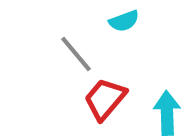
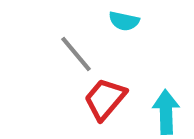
cyan semicircle: rotated 32 degrees clockwise
cyan arrow: moved 1 px left, 1 px up
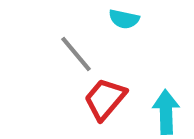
cyan semicircle: moved 2 px up
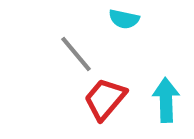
cyan arrow: moved 12 px up
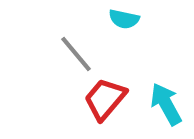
cyan arrow: moved 4 px down; rotated 27 degrees counterclockwise
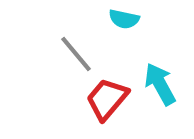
red trapezoid: moved 2 px right
cyan arrow: moved 6 px left, 20 px up
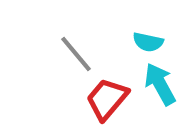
cyan semicircle: moved 24 px right, 23 px down
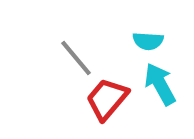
cyan semicircle: moved 1 px up; rotated 8 degrees counterclockwise
gray line: moved 4 px down
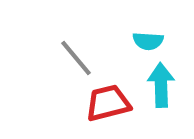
cyan arrow: moved 1 px right, 1 px down; rotated 27 degrees clockwise
red trapezoid: moved 1 px right, 4 px down; rotated 36 degrees clockwise
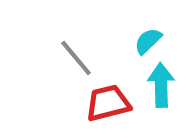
cyan semicircle: rotated 132 degrees clockwise
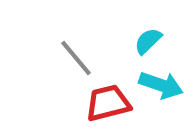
cyan arrow: rotated 111 degrees clockwise
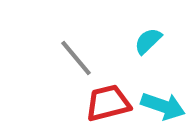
cyan arrow: moved 2 px right, 21 px down
